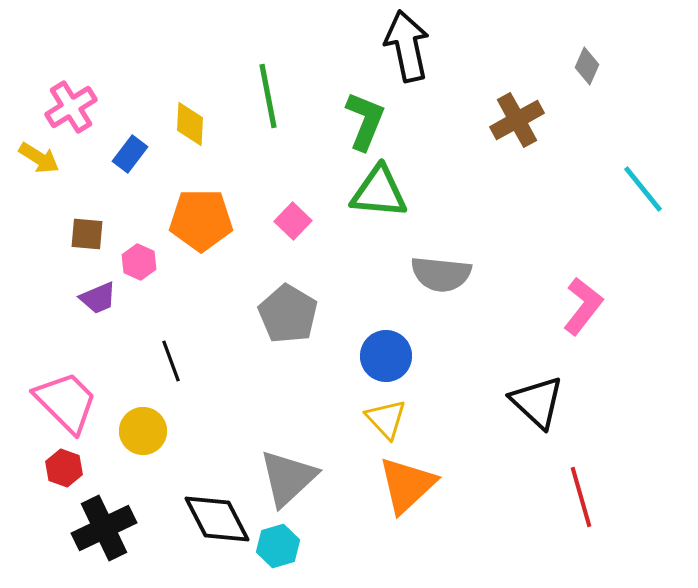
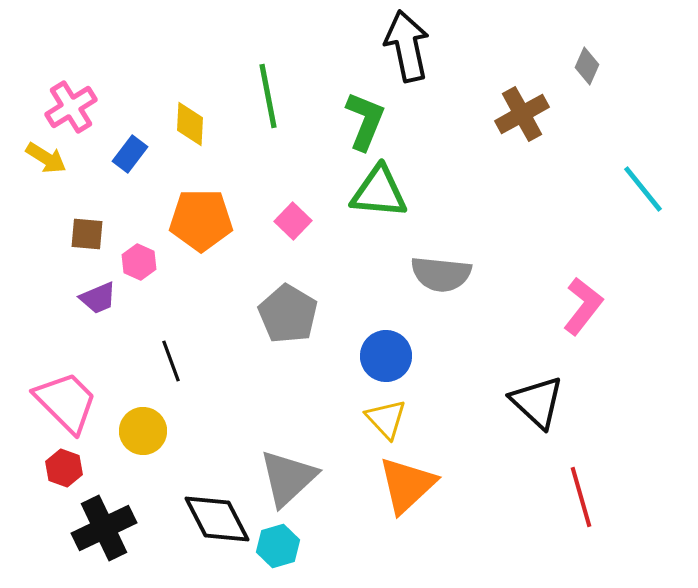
brown cross: moved 5 px right, 6 px up
yellow arrow: moved 7 px right
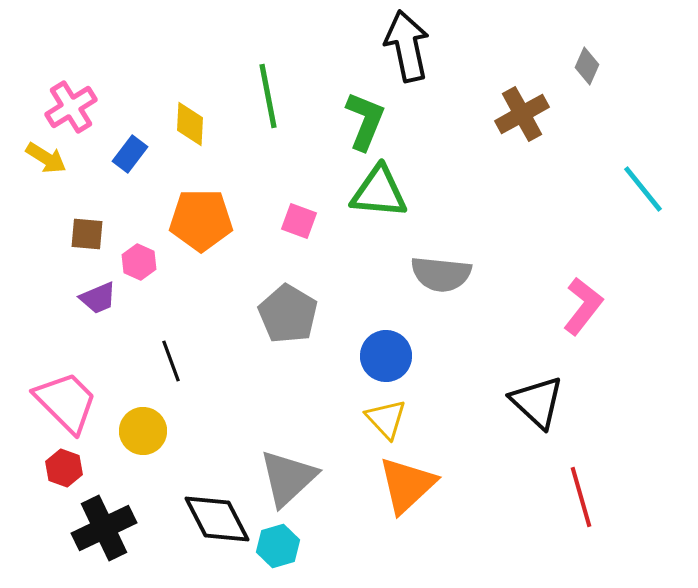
pink square: moved 6 px right; rotated 24 degrees counterclockwise
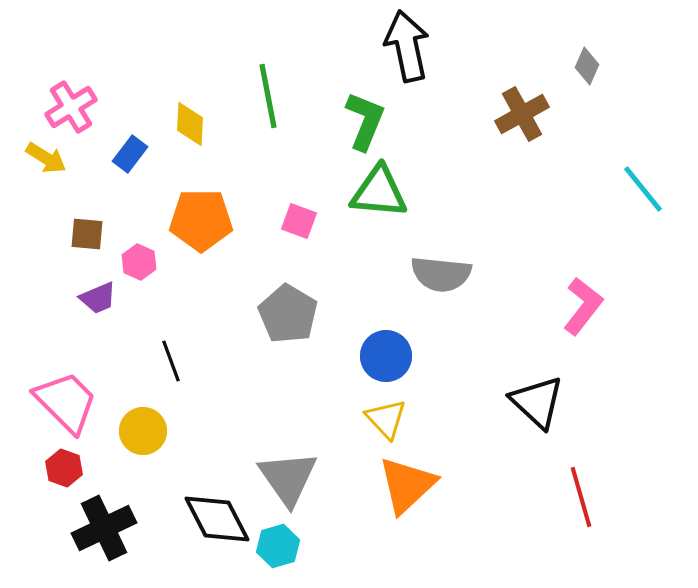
gray triangle: rotated 22 degrees counterclockwise
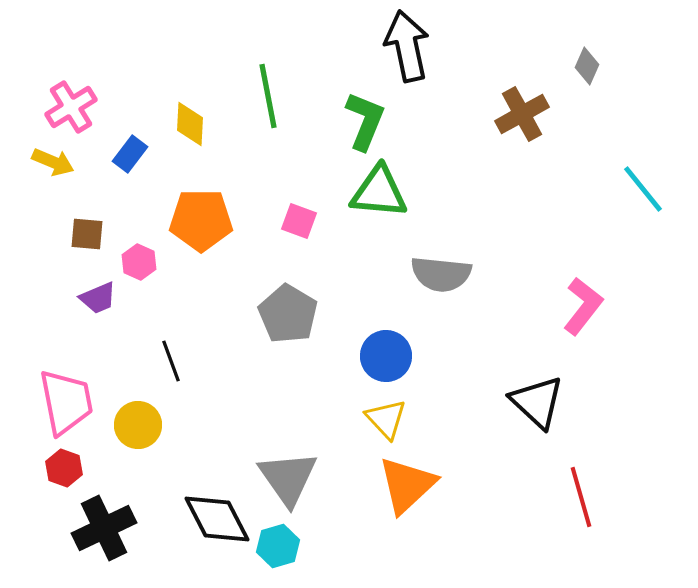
yellow arrow: moved 7 px right, 4 px down; rotated 9 degrees counterclockwise
pink trapezoid: rotated 34 degrees clockwise
yellow circle: moved 5 px left, 6 px up
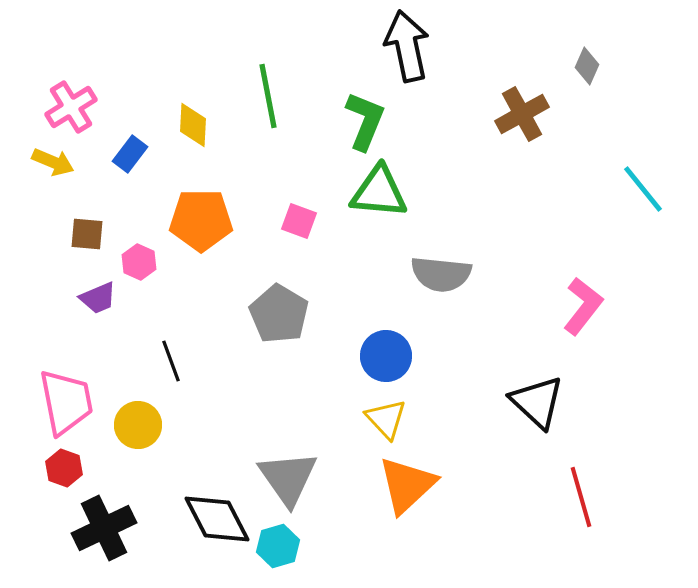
yellow diamond: moved 3 px right, 1 px down
gray pentagon: moved 9 px left
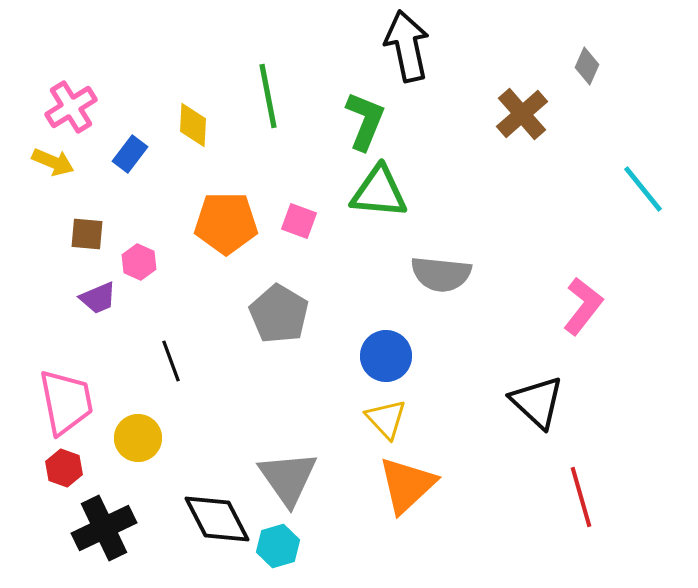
brown cross: rotated 12 degrees counterclockwise
orange pentagon: moved 25 px right, 3 px down
yellow circle: moved 13 px down
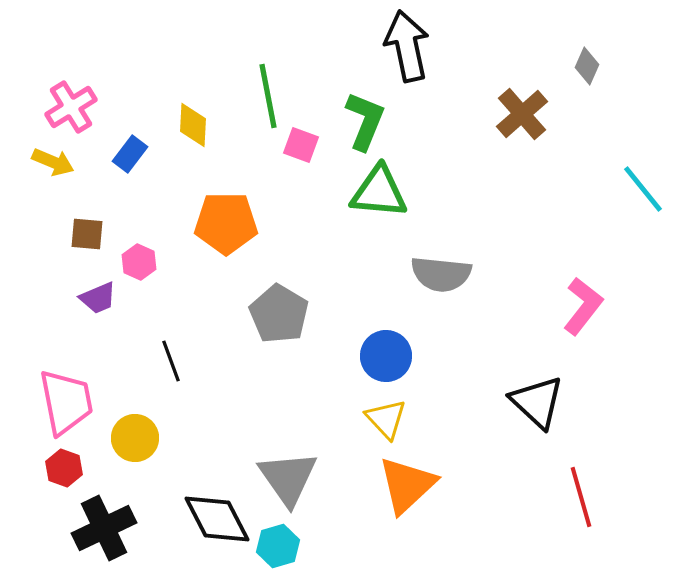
pink square: moved 2 px right, 76 px up
yellow circle: moved 3 px left
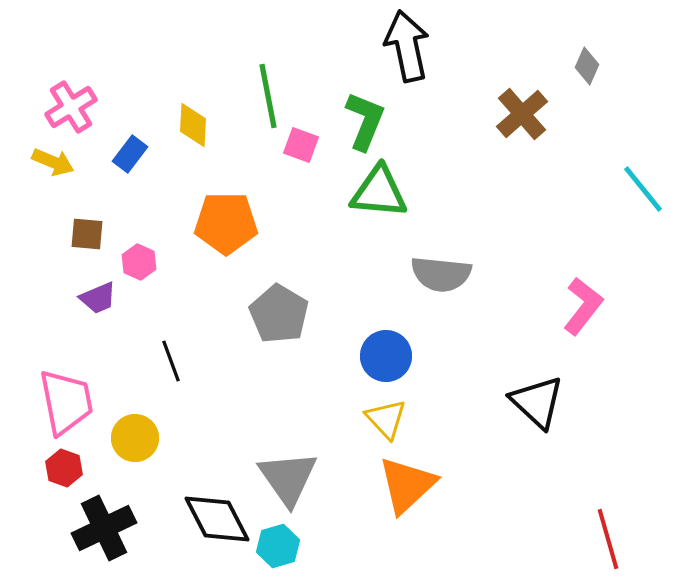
red line: moved 27 px right, 42 px down
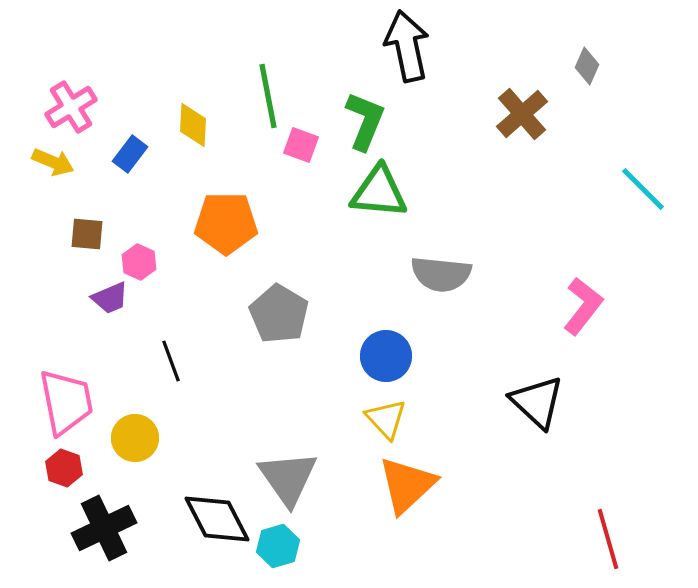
cyan line: rotated 6 degrees counterclockwise
purple trapezoid: moved 12 px right
